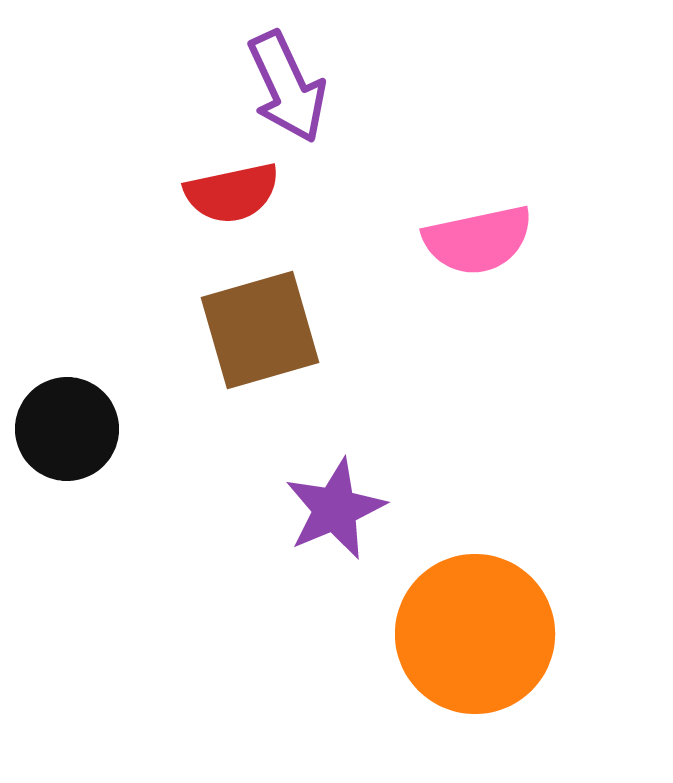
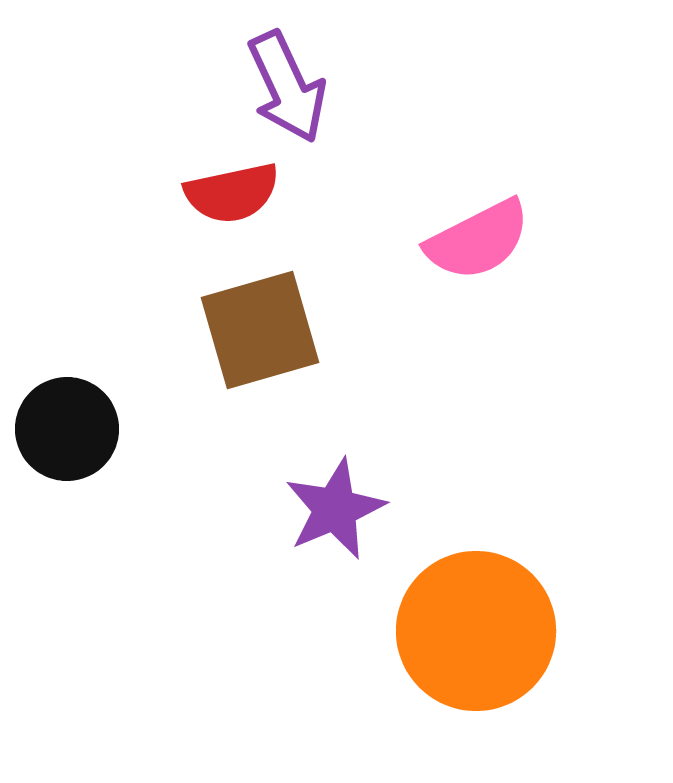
pink semicircle: rotated 15 degrees counterclockwise
orange circle: moved 1 px right, 3 px up
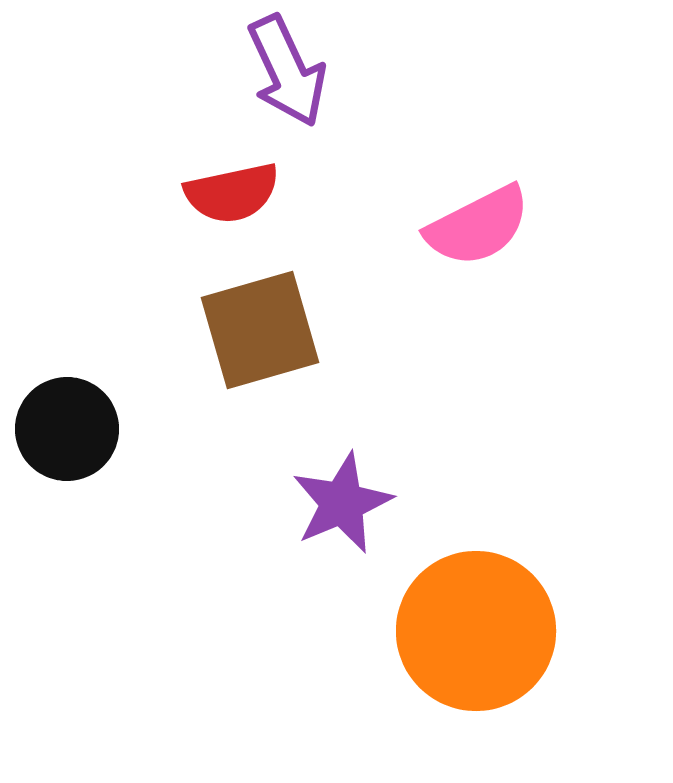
purple arrow: moved 16 px up
pink semicircle: moved 14 px up
purple star: moved 7 px right, 6 px up
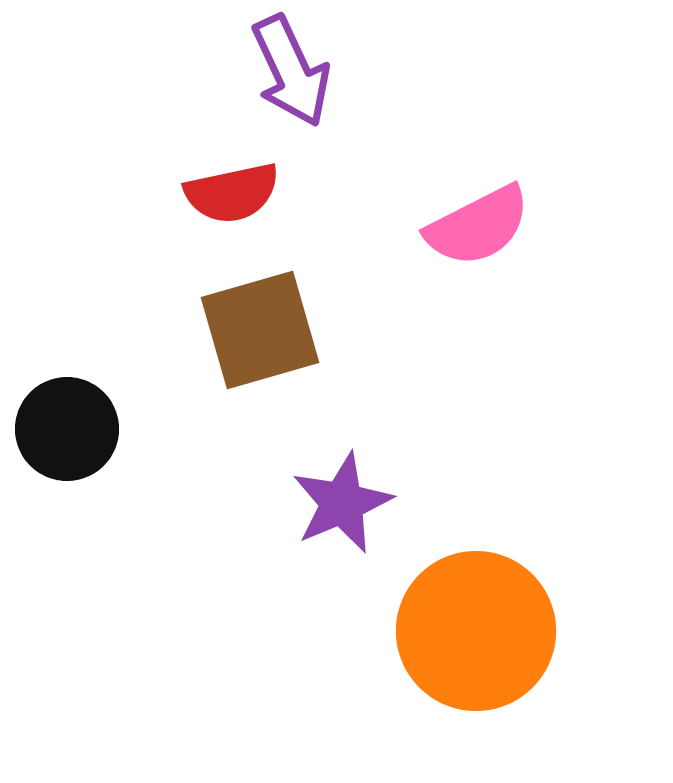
purple arrow: moved 4 px right
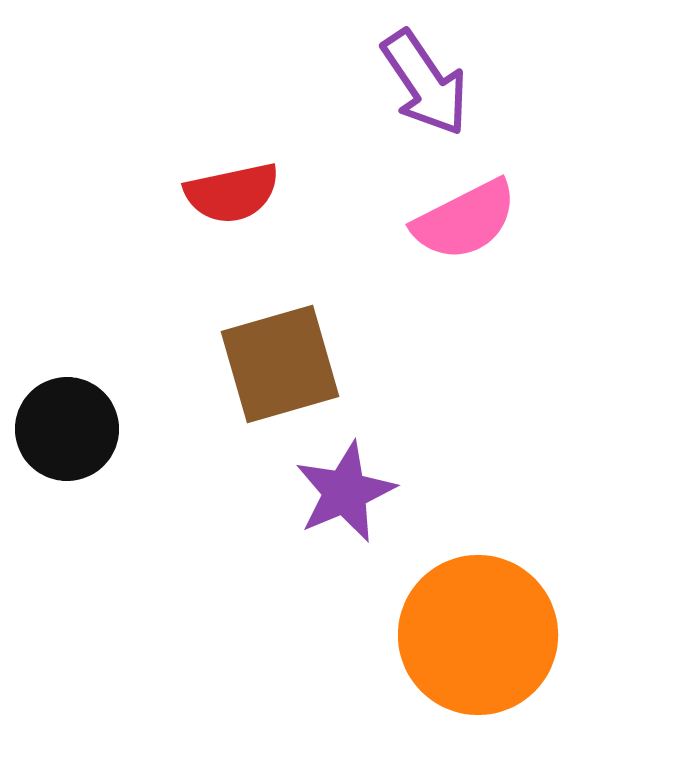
purple arrow: moved 134 px right, 12 px down; rotated 9 degrees counterclockwise
pink semicircle: moved 13 px left, 6 px up
brown square: moved 20 px right, 34 px down
purple star: moved 3 px right, 11 px up
orange circle: moved 2 px right, 4 px down
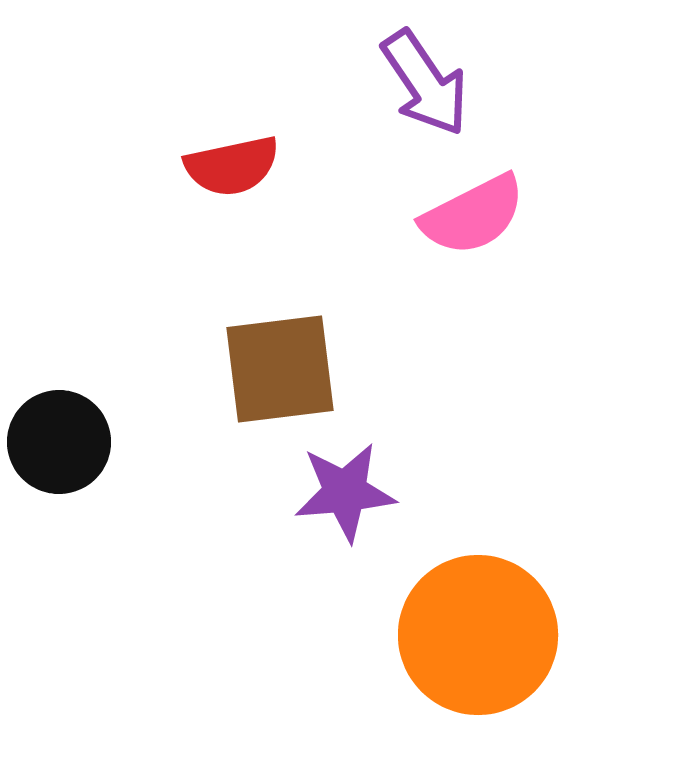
red semicircle: moved 27 px up
pink semicircle: moved 8 px right, 5 px up
brown square: moved 5 px down; rotated 9 degrees clockwise
black circle: moved 8 px left, 13 px down
purple star: rotated 18 degrees clockwise
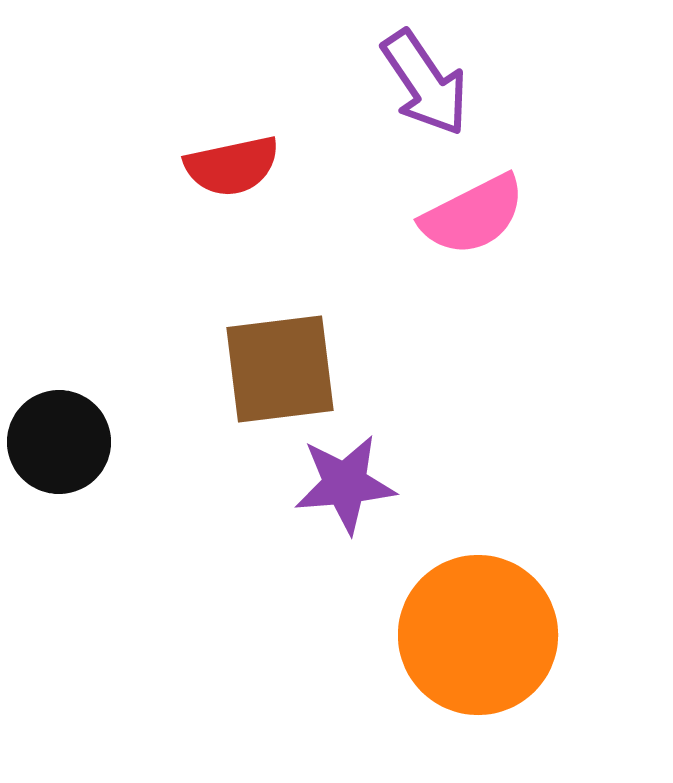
purple star: moved 8 px up
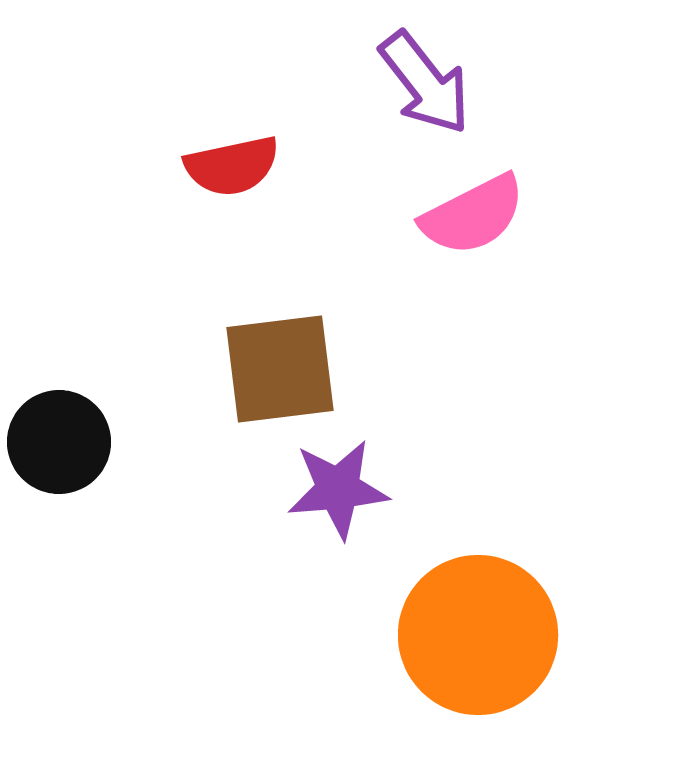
purple arrow: rotated 4 degrees counterclockwise
purple star: moved 7 px left, 5 px down
